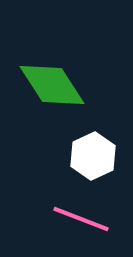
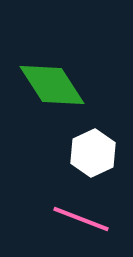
white hexagon: moved 3 px up
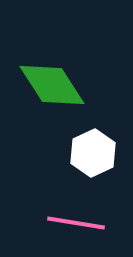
pink line: moved 5 px left, 4 px down; rotated 12 degrees counterclockwise
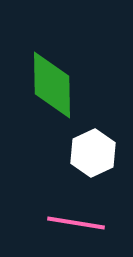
green diamond: rotated 32 degrees clockwise
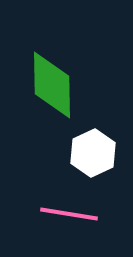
pink line: moved 7 px left, 9 px up
